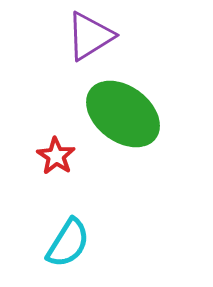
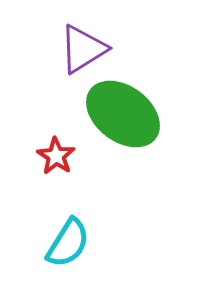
purple triangle: moved 7 px left, 13 px down
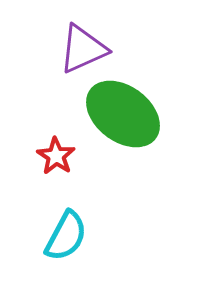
purple triangle: rotated 8 degrees clockwise
cyan semicircle: moved 2 px left, 7 px up; rotated 4 degrees counterclockwise
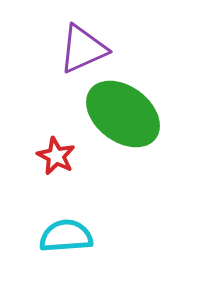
red star: rotated 6 degrees counterclockwise
cyan semicircle: rotated 122 degrees counterclockwise
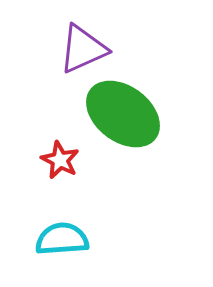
red star: moved 4 px right, 4 px down
cyan semicircle: moved 4 px left, 3 px down
